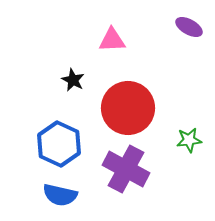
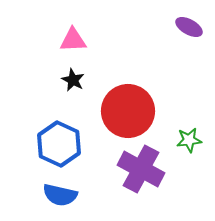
pink triangle: moved 39 px left
red circle: moved 3 px down
purple cross: moved 15 px right
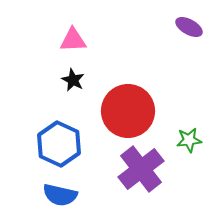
purple cross: rotated 24 degrees clockwise
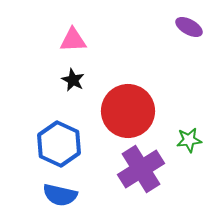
purple cross: rotated 6 degrees clockwise
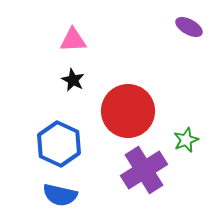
green star: moved 3 px left; rotated 15 degrees counterclockwise
purple cross: moved 3 px right, 1 px down
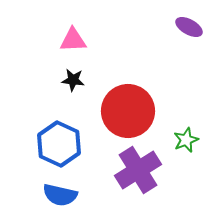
black star: rotated 20 degrees counterclockwise
purple cross: moved 6 px left
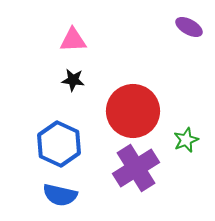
red circle: moved 5 px right
purple cross: moved 2 px left, 2 px up
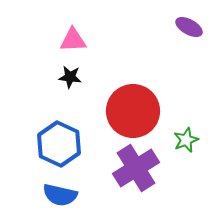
black star: moved 3 px left, 3 px up
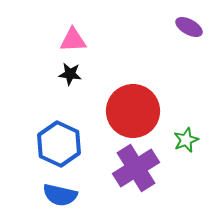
black star: moved 3 px up
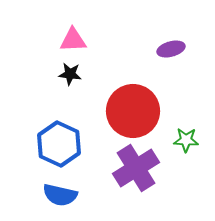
purple ellipse: moved 18 px left, 22 px down; rotated 44 degrees counterclockwise
green star: rotated 25 degrees clockwise
